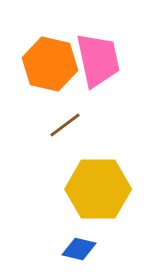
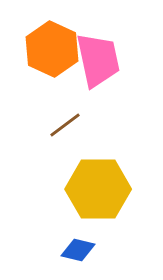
orange hexagon: moved 2 px right, 15 px up; rotated 12 degrees clockwise
blue diamond: moved 1 px left, 1 px down
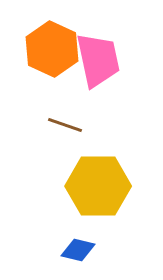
brown line: rotated 56 degrees clockwise
yellow hexagon: moved 3 px up
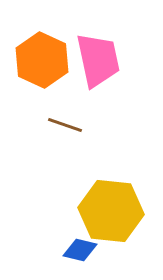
orange hexagon: moved 10 px left, 11 px down
yellow hexagon: moved 13 px right, 25 px down; rotated 6 degrees clockwise
blue diamond: moved 2 px right
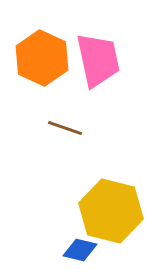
orange hexagon: moved 2 px up
brown line: moved 3 px down
yellow hexagon: rotated 8 degrees clockwise
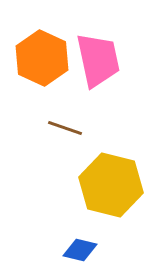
yellow hexagon: moved 26 px up
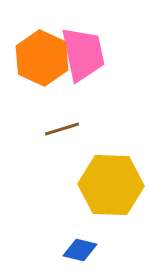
pink trapezoid: moved 15 px left, 6 px up
brown line: moved 3 px left, 1 px down; rotated 36 degrees counterclockwise
yellow hexagon: rotated 12 degrees counterclockwise
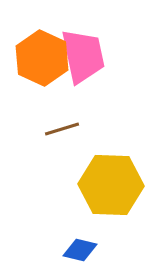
pink trapezoid: moved 2 px down
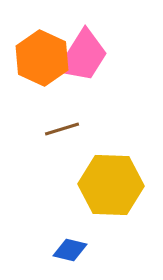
pink trapezoid: rotated 44 degrees clockwise
blue diamond: moved 10 px left
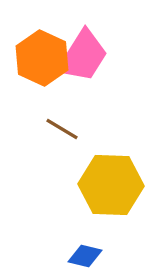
brown line: rotated 48 degrees clockwise
blue diamond: moved 15 px right, 6 px down
